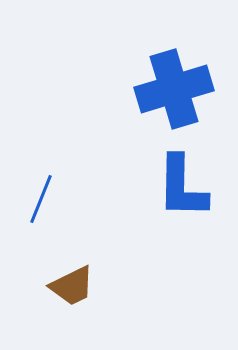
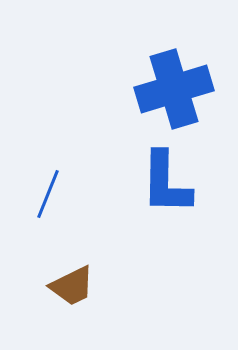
blue L-shape: moved 16 px left, 4 px up
blue line: moved 7 px right, 5 px up
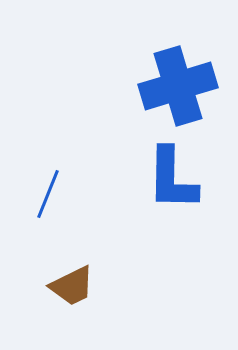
blue cross: moved 4 px right, 3 px up
blue L-shape: moved 6 px right, 4 px up
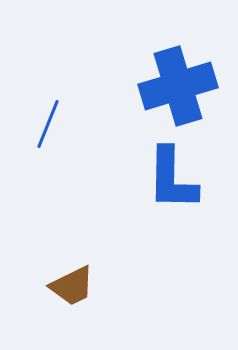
blue line: moved 70 px up
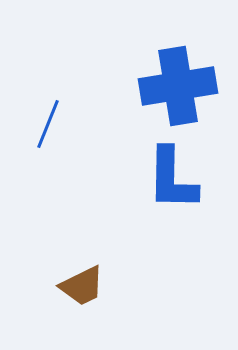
blue cross: rotated 8 degrees clockwise
brown trapezoid: moved 10 px right
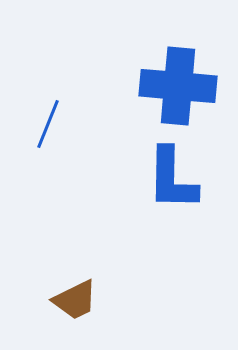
blue cross: rotated 14 degrees clockwise
brown trapezoid: moved 7 px left, 14 px down
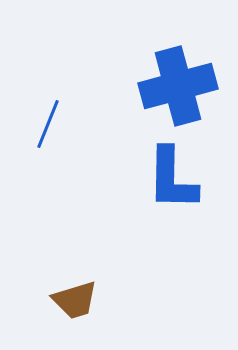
blue cross: rotated 20 degrees counterclockwise
brown trapezoid: rotated 9 degrees clockwise
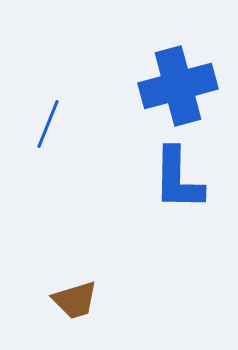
blue L-shape: moved 6 px right
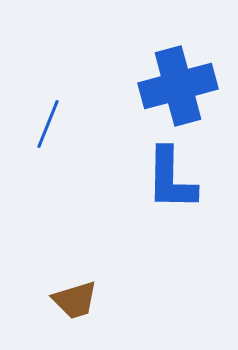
blue L-shape: moved 7 px left
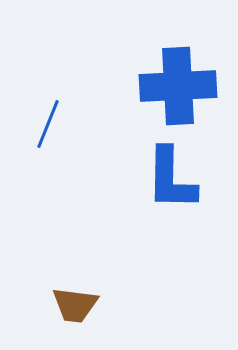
blue cross: rotated 12 degrees clockwise
brown trapezoid: moved 5 px down; rotated 24 degrees clockwise
